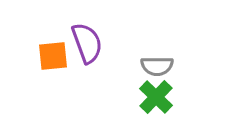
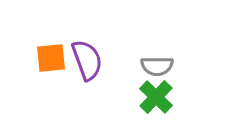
purple semicircle: moved 17 px down
orange square: moved 2 px left, 2 px down
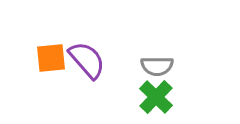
purple semicircle: rotated 21 degrees counterclockwise
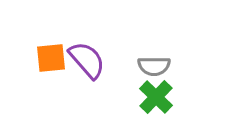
gray semicircle: moved 3 px left
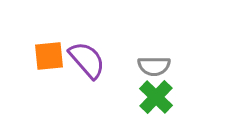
orange square: moved 2 px left, 2 px up
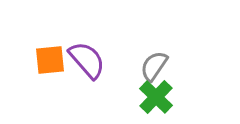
orange square: moved 1 px right, 4 px down
gray semicircle: rotated 124 degrees clockwise
